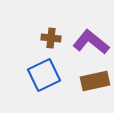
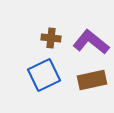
brown rectangle: moved 3 px left, 1 px up
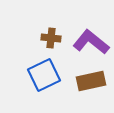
brown rectangle: moved 1 px left, 1 px down
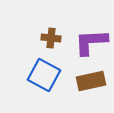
purple L-shape: rotated 42 degrees counterclockwise
blue square: rotated 36 degrees counterclockwise
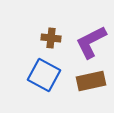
purple L-shape: rotated 24 degrees counterclockwise
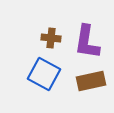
purple L-shape: moved 4 px left; rotated 54 degrees counterclockwise
blue square: moved 1 px up
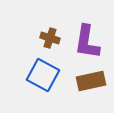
brown cross: moved 1 px left; rotated 12 degrees clockwise
blue square: moved 1 px left, 1 px down
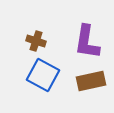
brown cross: moved 14 px left, 3 px down
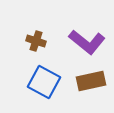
purple L-shape: rotated 60 degrees counterclockwise
blue square: moved 1 px right, 7 px down
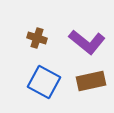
brown cross: moved 1 px right, 3 px up
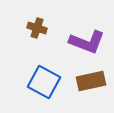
brown cross: moved 10 px up
purple L-shape: rotated 18 degrees counterclockwise
